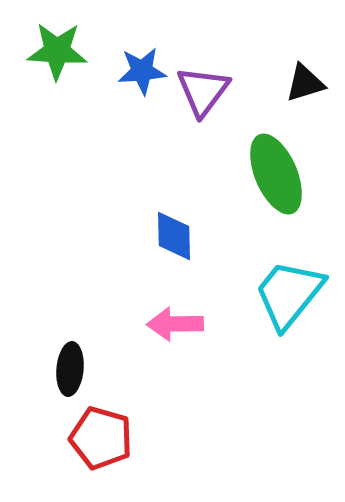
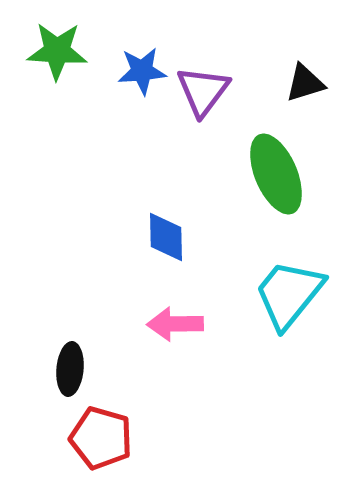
blue diamond: moved 8 px left, 1 px down
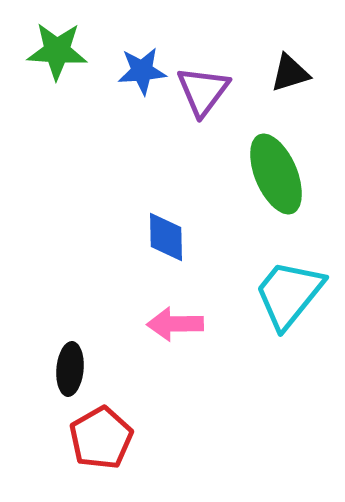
black triangle: moved 15 px left, 10 px up
red pentagon: rotated 26 degrees clockwise
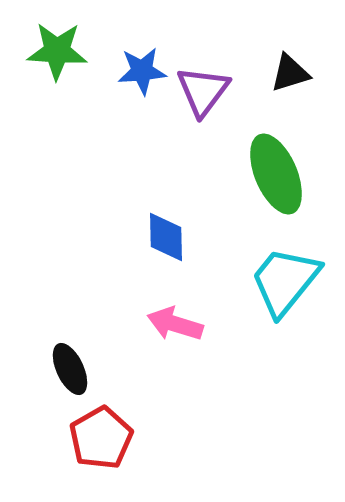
cyan trapezoid: moved 4 px left, 13 px up
pink arrow: rotated 18 degrees clockwise
black ellipse: rotated 30 degrees counterclockwise
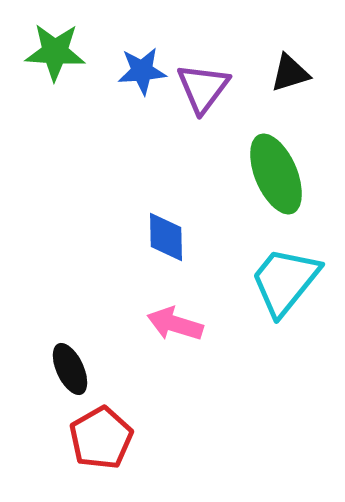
green star: moved 2 px left, 1 px down
purple triangle: moved 3 px up
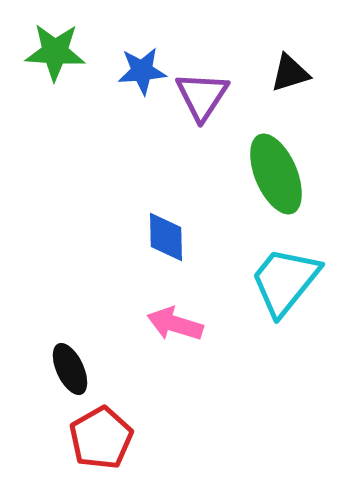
purple triangle: moved 1 px left, 8 px down; rotated 4 degrees counterclockwise
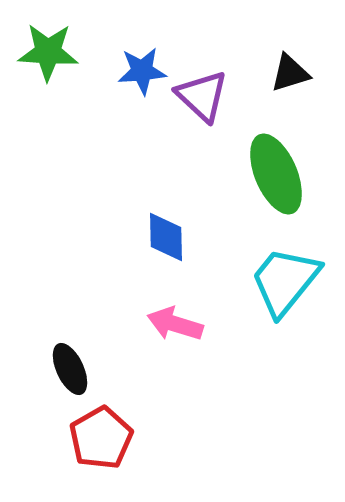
green star: moved 7 px left
purple triangle: rotated 20 degrees counterclockwise
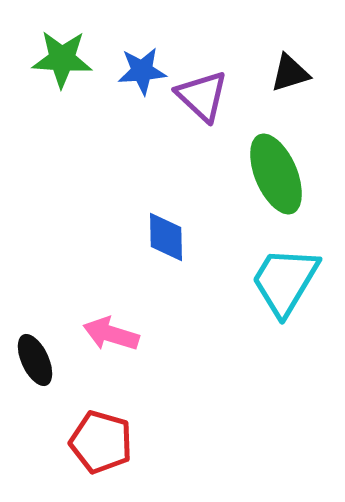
green star: moved 14 px right, 7 px down
cyan trapezoid: rotated 8 degrees counterclockwise
pink arrow: moved 64 px left, 10 px down
black ellipse: moved 35 px left, 9 px up
red pentagon: moved 4 px down; rotated 26 degrees counterclockwise
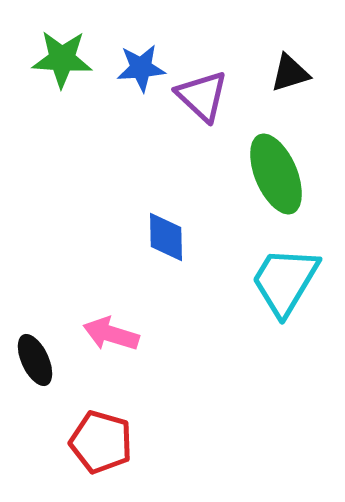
blue star: moved 1 px left, 3 px up
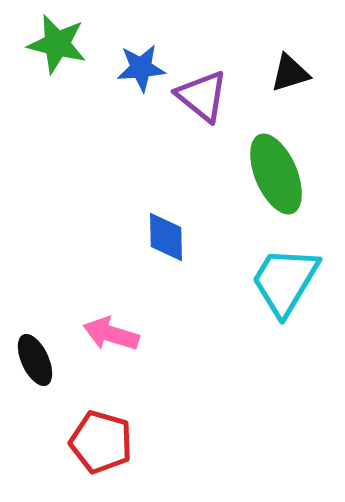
green star: moved 5 px left, 15 px up; rotated 10 degrees clockwise
purple triangle: rotated 4 degrees counterclockwise
